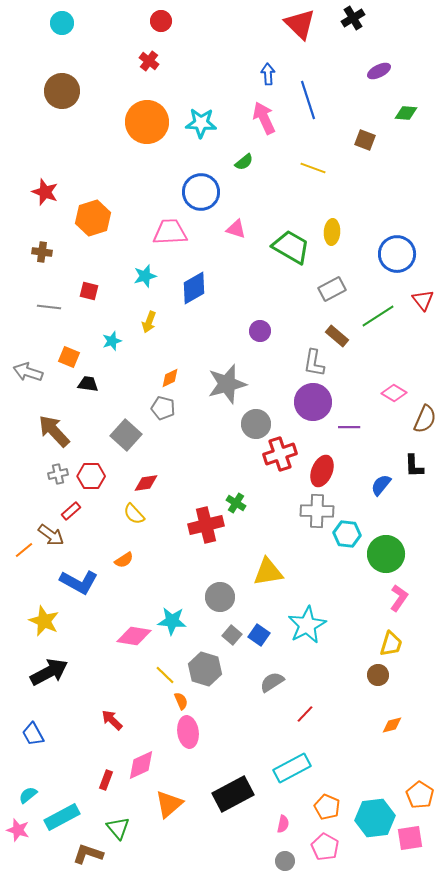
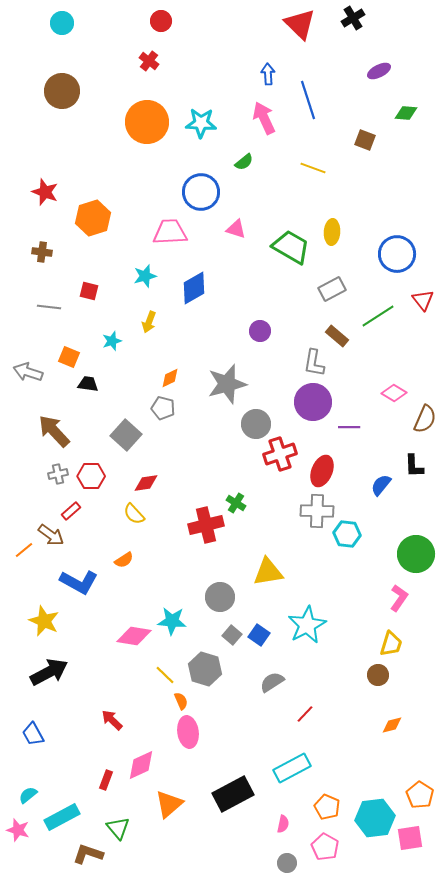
green circle at (386, 554): moved 30 px right
gray circle at (285, 861): moved 2 px right, 2 px down
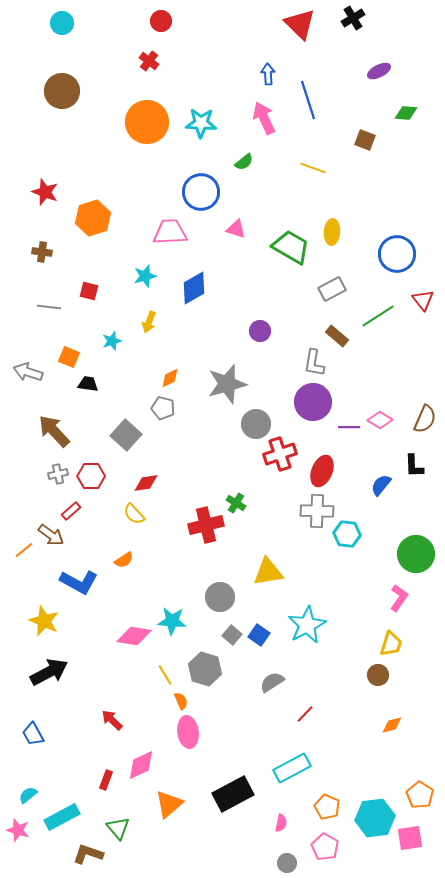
pink diamond at (394, 393): moved 14 px left, 27 px down
yellow line at (165, 675): rotated 15 degrees clockwise
pink semicircle at (283, 824): moved 2 px left, 1 px up
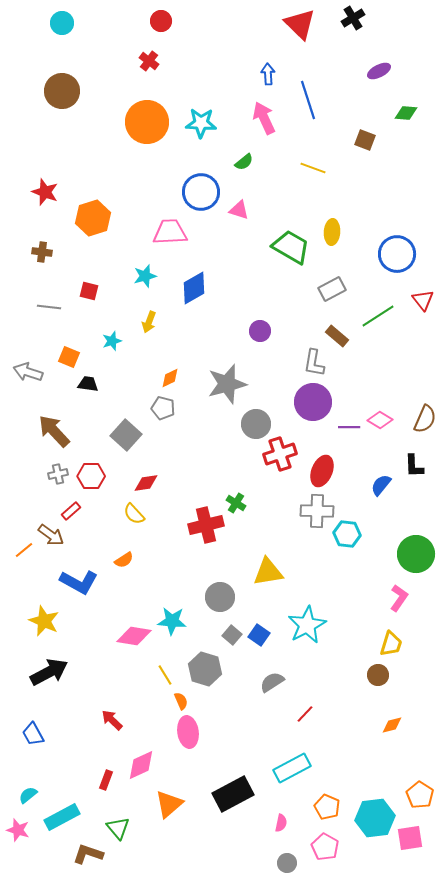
pink triangle at (236, 229): moved 3 px right, 19 px up
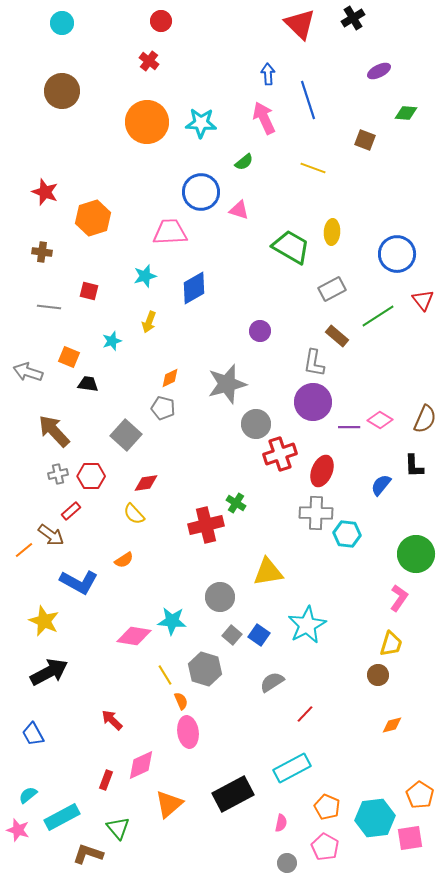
gray cross at (317, 511): moved 1 px left, 2 px down
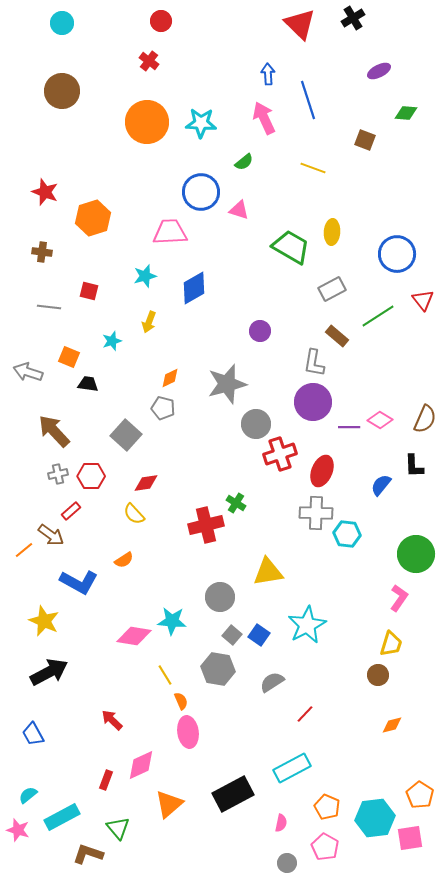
gray hexagon at (205, 669): moved 13 px right; rotated 8 degrees counterclockwise
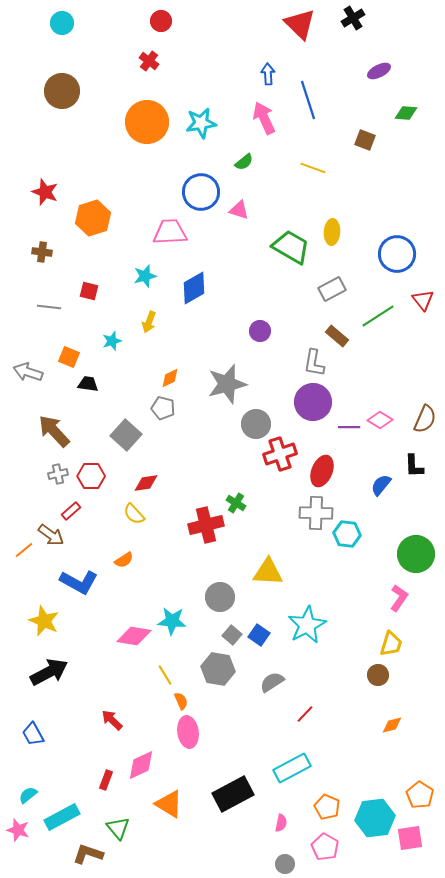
cyan star at (201, 123): rotated 12 degrees counterclockwise
yellow triangle at (268, 572): rotated 12 degrees clockwise
orange triangle at (169, 804): rotated 48 degrees counterclockwise
gray circle at (287, 863): moved 2 px left, 1 px down
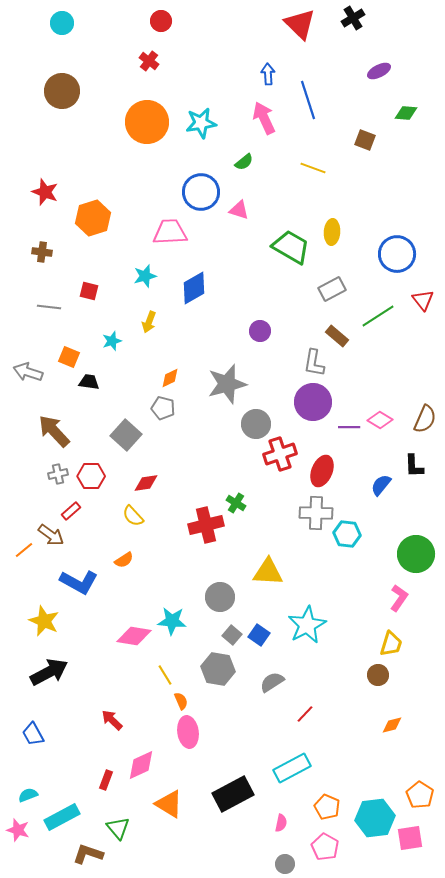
black trapezoid at (88, 384): moved 1 px right, 2 px up
yellow semicircle at (134, 514): moved 1 px left, 2 px down
cyan semicircle at (28, 795): rotated 18 degrees clockwise
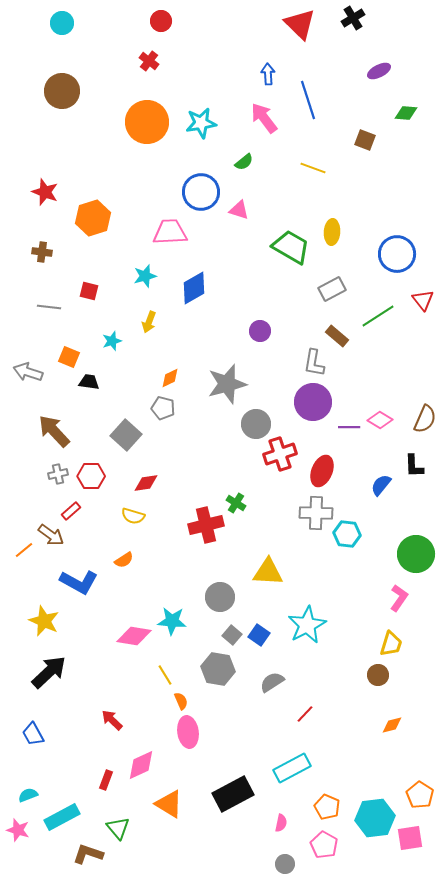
pink arrow at (264, 118): rotated 12 degrees counterclockwise
yellow semicircle at (133, 516): rotated 30 degrees counterclockwise
black arrow at (49, 672): rotated 15 degrees counterclockwise
pink pentagon at (325, 847): moved 1 px left, 2 px up
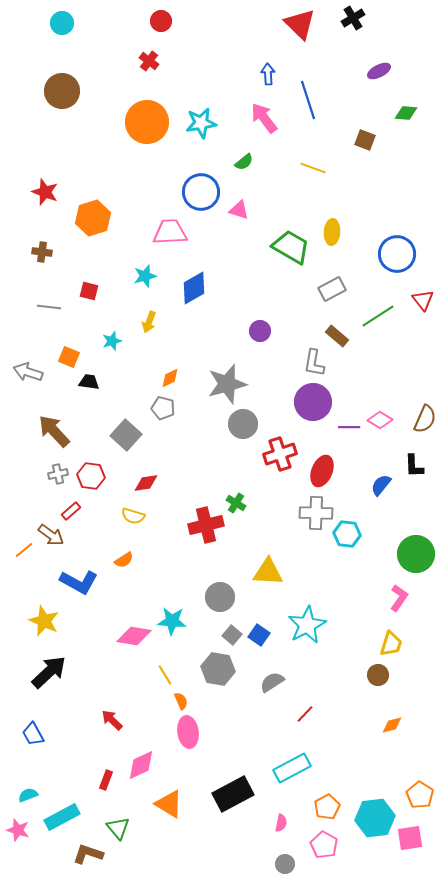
gray circle at (256, 424): moved 13 px left
red hexagon at (91, 476): rotated 8 degrees clockwise
orange pentagon at (327, 807): rotated 20 degrees clockwise
